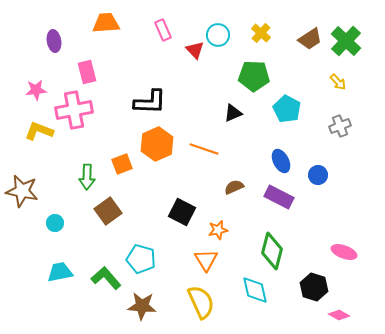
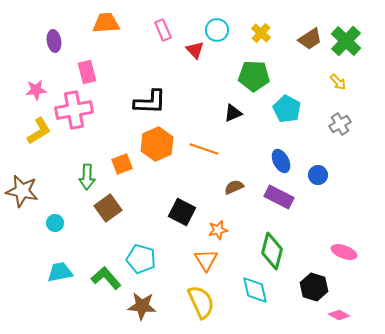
cyan circle at (218, 35): moved 1 px left, 5 px up
gray cross at (340, 126): moved 2 px up; rotated 10 degrees counterclockwise
yellow L-shape at (39, 131): rotated 128 degrees clockwise
brown square at (108, 211): moved 3 px up
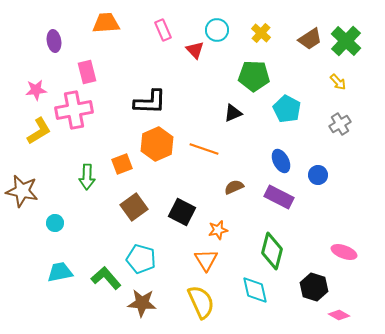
brown square at (108, 208): moved 26 px right, 1 px up
brown star at (142, 306): moved 3 px up
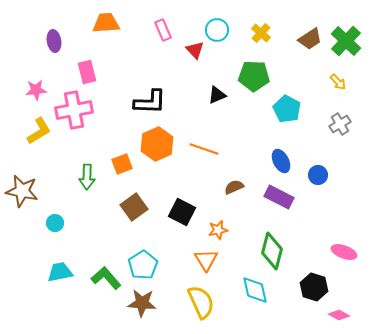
black triangle at (233, 113): moved 16 px left, 18 px up
cyan pentagon at (141, 259): moved 2 px right, 6 px down; rotated 24 degrees clockwise
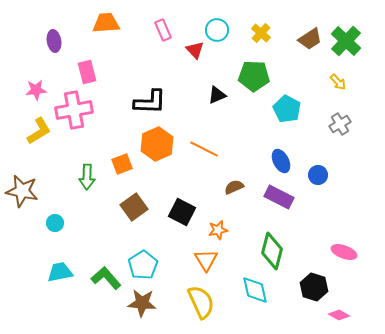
orange line at (204, 149): rotated 8 degrees clockwise
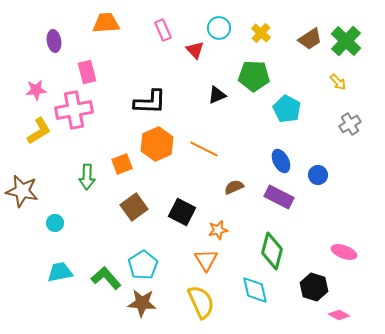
cyan circle at (217, 30): moved 2 px right, 2 px up
gray cross at (340, 124): moved 10 px right
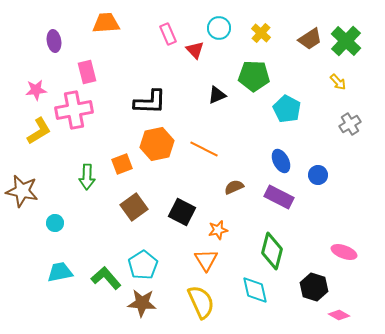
pink rectangle at (163, 30): moved 5 px right, 4 px down
orange hexagon at (157, 144): rotated 12 degrees clockwise
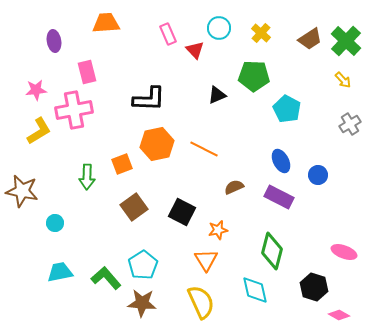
yellow arrow at (338, 82): moved 5 px right, 2 px up
black L-shape at (150, 102): moved 1 px left, 3 px up
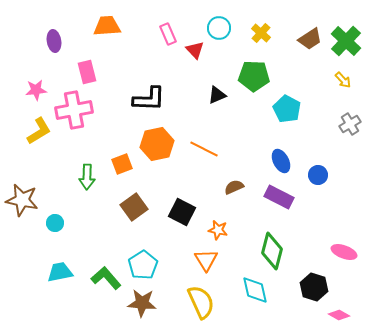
orange trapezoid at (106, 23): moved 1 px right, 3 px down
brown star at (22, 191): moved 9 px down
orange star at (218, 230): rotated 24 degrees clockwise
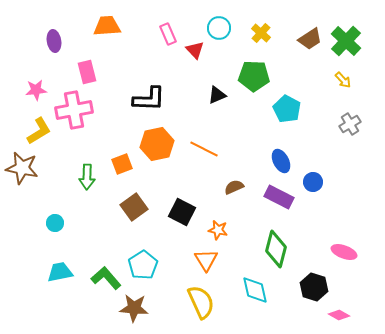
blue circle at (318, 175): moved 5 px left, 7 px down
brown star at (22, 200): moved 32 px up
green diamond at (272, 251): moved 4 px right, 2 px up
brown star at (142, 303): moved 8 px left, 5 px down
